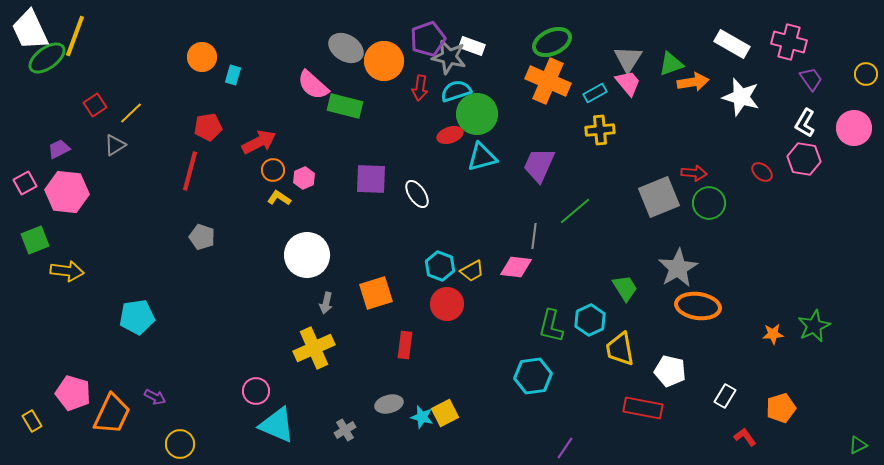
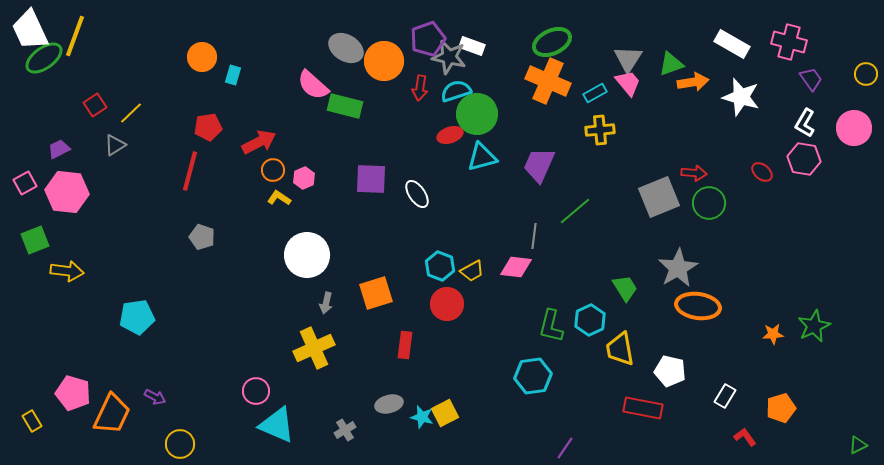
green ellipse at (47, 58): moved 3 px left
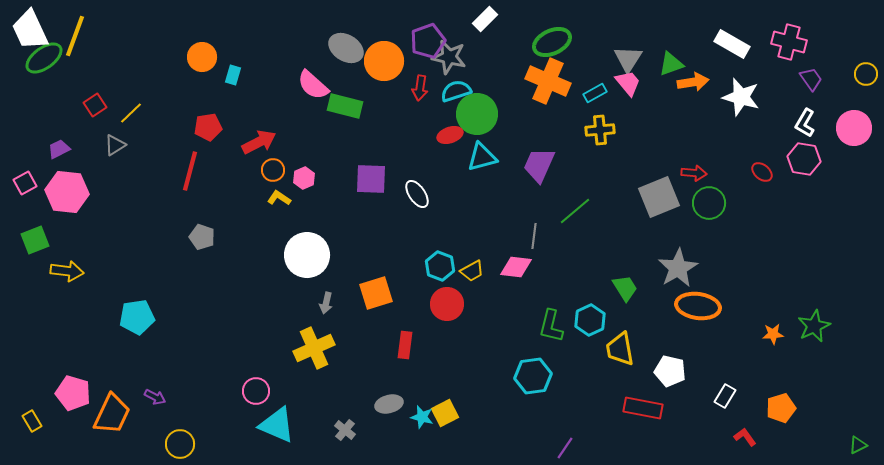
purple pentagon at (428, 39): moved 2 px down
white rectangle at (472, 46): moved 13 px right, 27 px up; rotated 65 degrees counterclockwise
gray cross at (345, 430): rotated 20 degrees counterclockwise
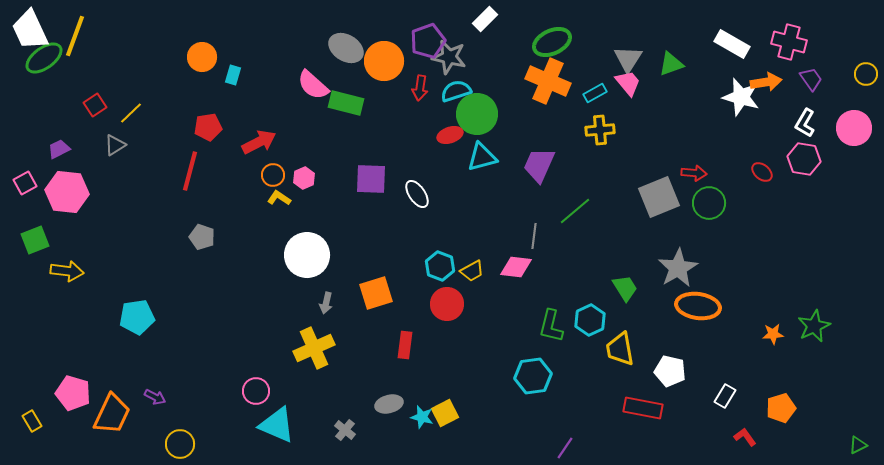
orange arrow at (693, 82): moved 73 px right
green rectangle at (345, 106): moved 1 px right, 3 px up
orange circle at (273, 170): moved 5 px down
